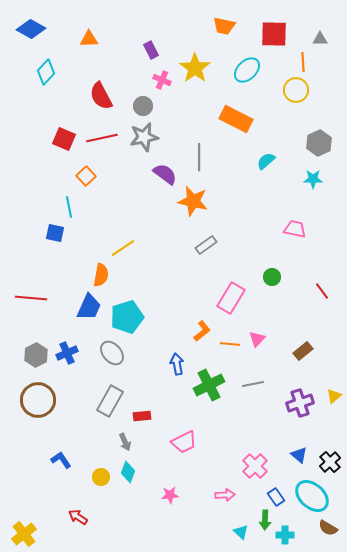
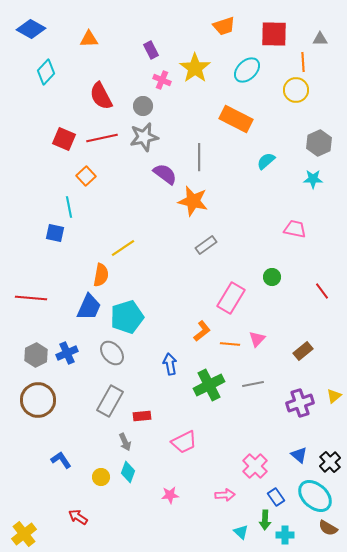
orange trapezoid at (224, 26): rotated 30 degrees counterclockwise
blue arrow at (177, 364): moved 7 px left
cyan ellipse at (312, 496): moved 3 px right
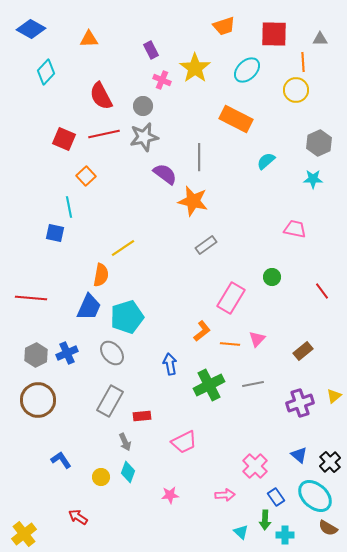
red line at (102, 138): moved 2 px right, 4 px up
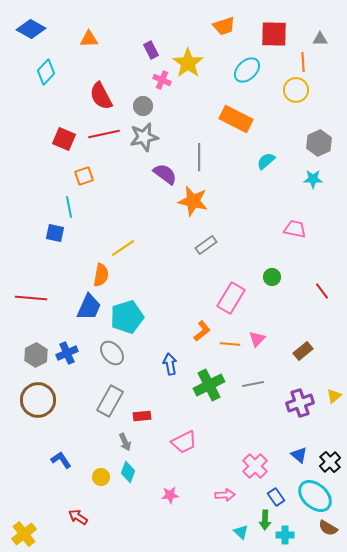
yellow star at (195, 68): moved 7 px left, 5 px up
orange square at (86, 176): moved 2 px left; rotated 24 degrees clockwise
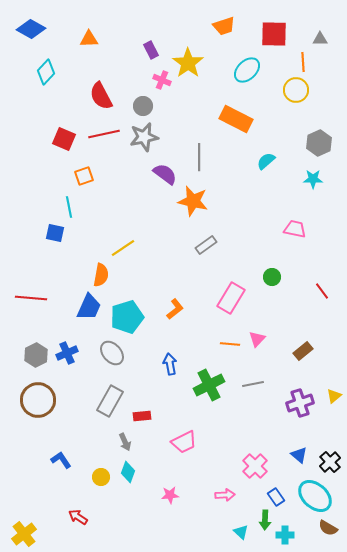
orange L-shape at (202, 331): moved 27 px left, 22 px up
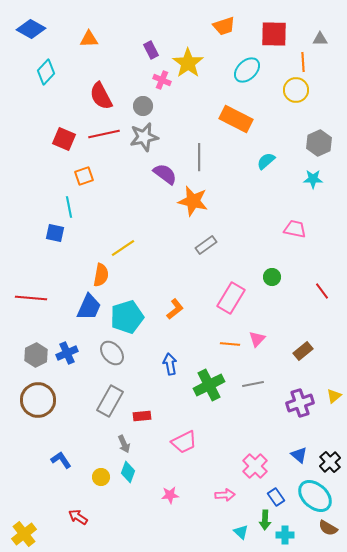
gray arrow at (125, 442): moved 1 px left, 2 px down
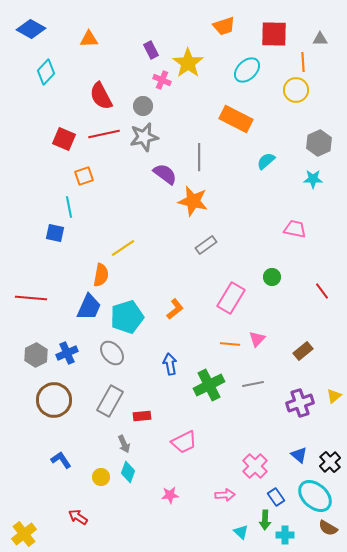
brown circle at (38, 400): moved 16 px right
